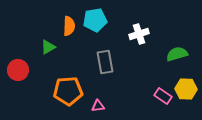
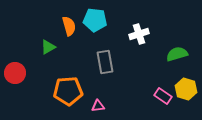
cyan pentagon: rotated 15 degrees clockwise
orange semicircle: rotated 18 degrees counterclockwise
red circle: moved 3 px left, 3 px down
yellow hexagon: rotated 15 degrees clockwise
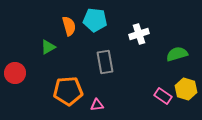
pink triangle: moved 1 px left, 1 px up
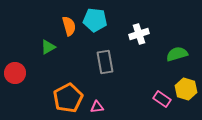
orange pentagon: moved 7 px down; rotated 24 degrees counterclockwise
pink rectangle: moved 1 px left, 3 px down
pink triangle: moved 2 px down
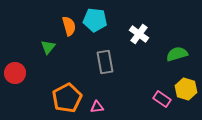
white cross: rotated 36 degrees counterclockwise
green triangle: rotated 21 degrees counterclockwise
orange pentagon: moved 1 px left
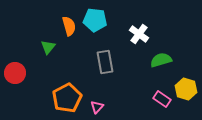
green semicircle: moved 16 px left, 6 px down
pink triangle: rotated 40 degrees counterclockwise
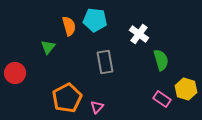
green semicircle: rotated 90 degrees clockwise
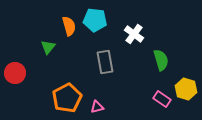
white cross: moved 5 px left
pink triangle: rotated 32 degrees clockwise
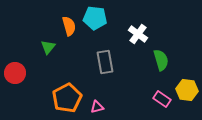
cyan pentagon: moved 2 px up
white cross: moved 4 px right
yellow hexagon: moved 1 px right, 1 px down; rotated 10 degrees counterclockwise
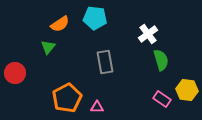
orange semicircle: moved 9 px left, 2 px up; rotated 72 degrees clockwise
white cross: moved 10 px right; rotated 18 degrees clockwise
pink triangle: rotated 16 degrees clockwise
